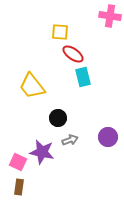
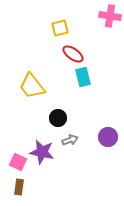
yellow square: moved 4 px up; rotated 18 degrees counterclockwise
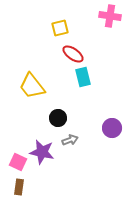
purple circle: moved 4 px right, 9 px up
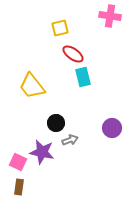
black circle: moved 2 px left, 5 px down
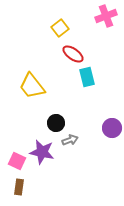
pink cross: moved 4 px left; rotated 30 degrees counterclockwise
yellow square: rotated 24 degrees counterclockwise
cyan rectangle: moved 4 px right
pink square: moved 1 px left, 1 px up
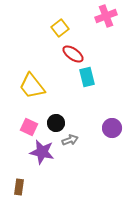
pink square: moved 12 px right, 34 px up
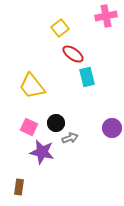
pink cross: rotated 10 degrees clockwise
gray arrow: moved 2 px up
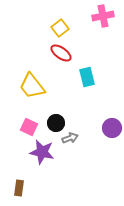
pink cross: moved 3 px left
red ellipse: moved 12 px left, 1 px up
brown rectangle: moved 1 px down
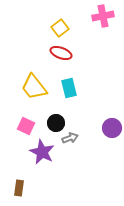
red ellipse: rotated 15 degrees counterclockwise
cyan rectangle: moved 18 px left, 11 px down
yellow trapezoid: moved 2 px right, 1 px down
pink square: moved 3 px left, 1 px up
purple star: rotated 15 degrees clockwise
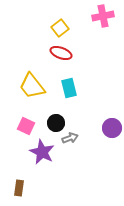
yellow trapezoid: moved 2 px left, 1 px up
